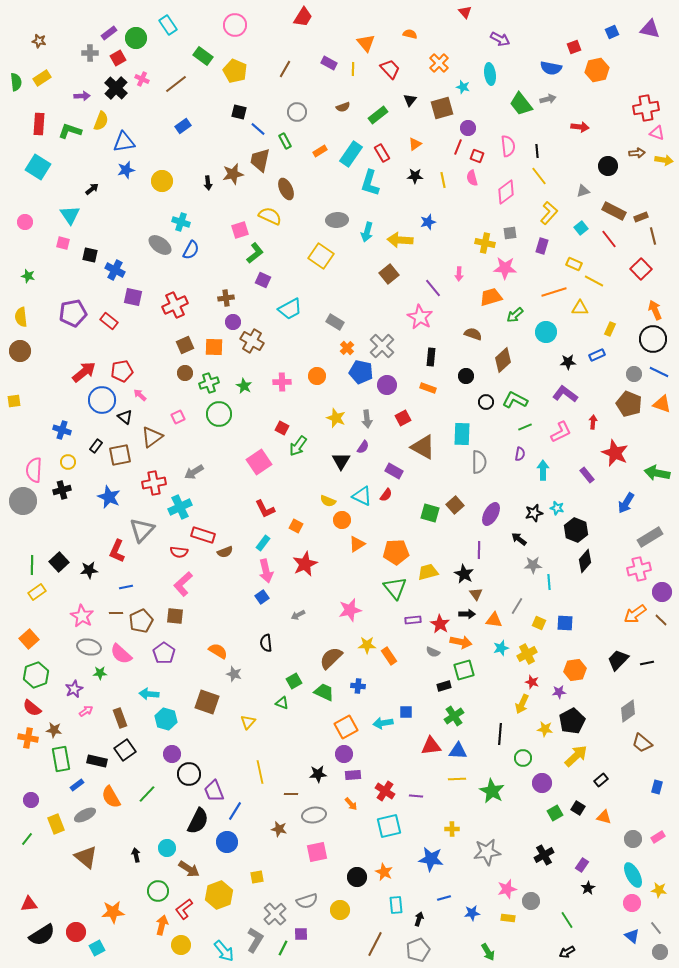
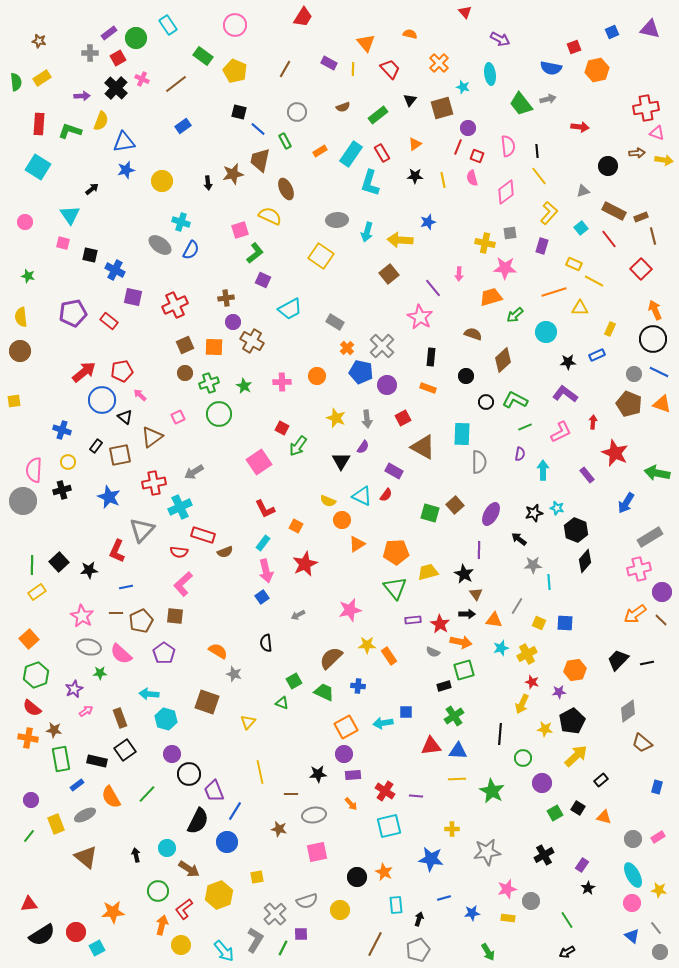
green line at (27, 839): moved 2 px right, 3 px up
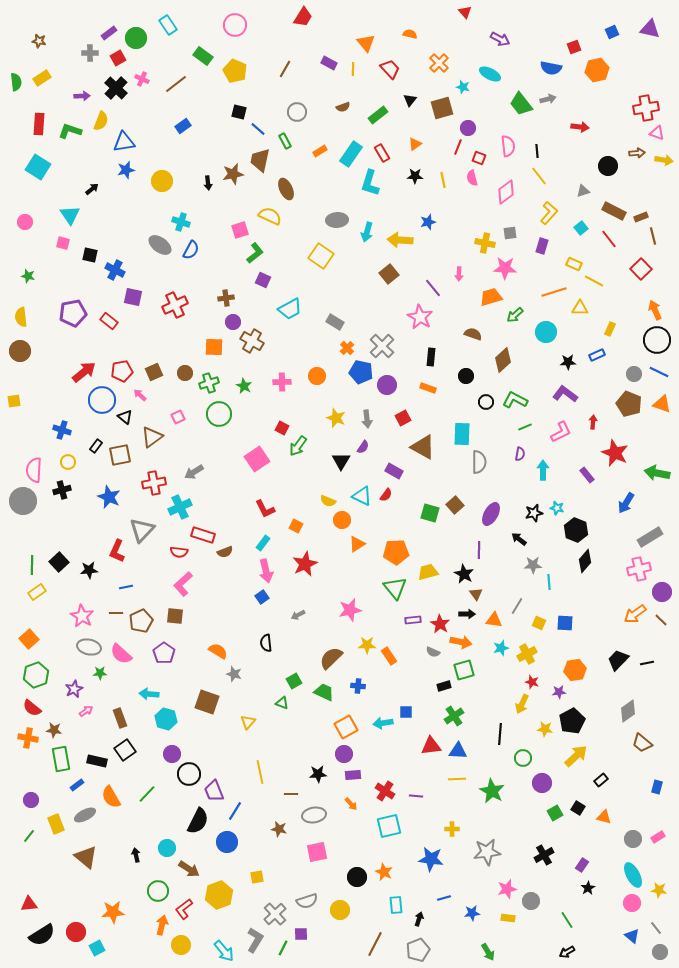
cyan ellipse at (490, 74): rotated 55 degrees counterclockwise
red square at (477, 156): moved 2 px right, 2 px down
black circle at (653, 339): moved 4 px right, 1 px down
brown square at (185, 345): moved 31 px left, 27 px down
pink square at (259, 462): moved 2 px left, 3 px up
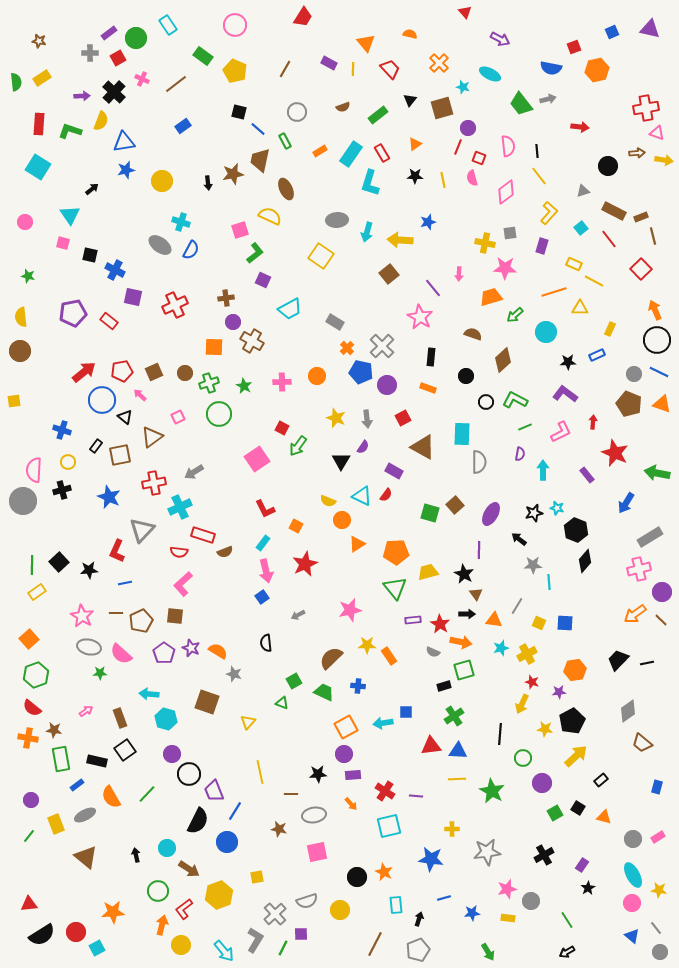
black cross at (116, 88): moved 2 px left, 4 px down
blue line at (126, 587): moved 1 px left, 4 px up
purple star at (74, 689): moved 117 px right, 41 px up; rotated 24 degrees counterclockwise
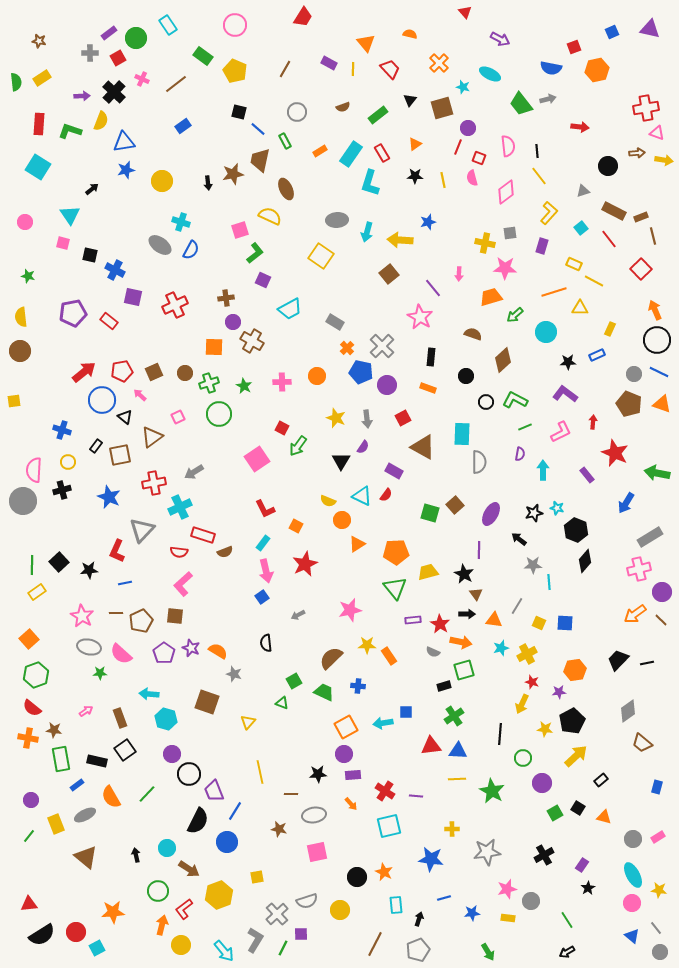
gray cross at (275, 914): moved 2 px right
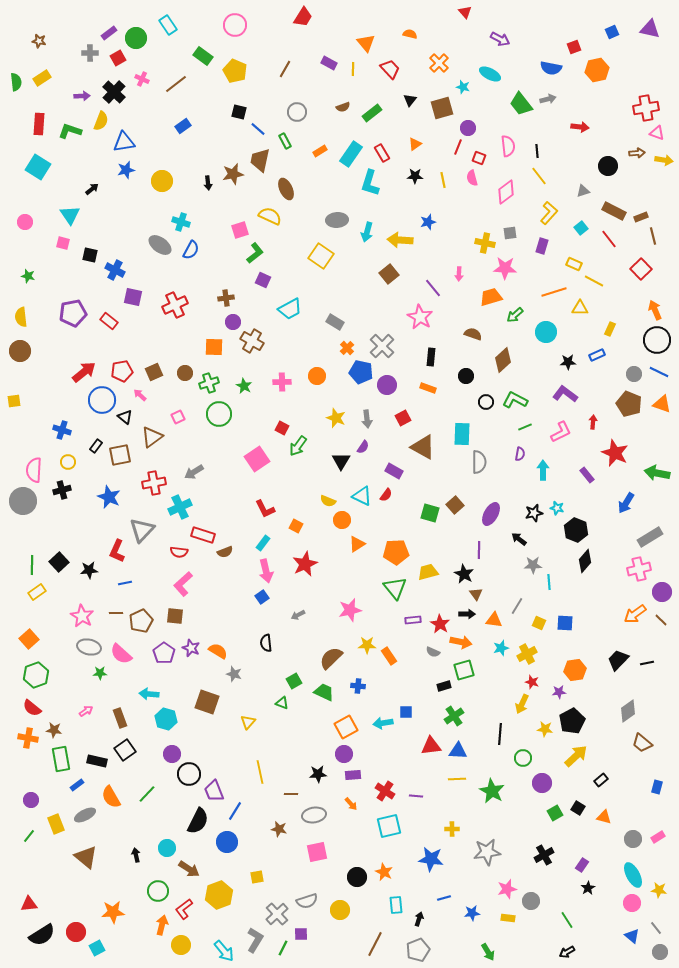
green rectangle at (378, 115): moved 6 px left, 2 px up
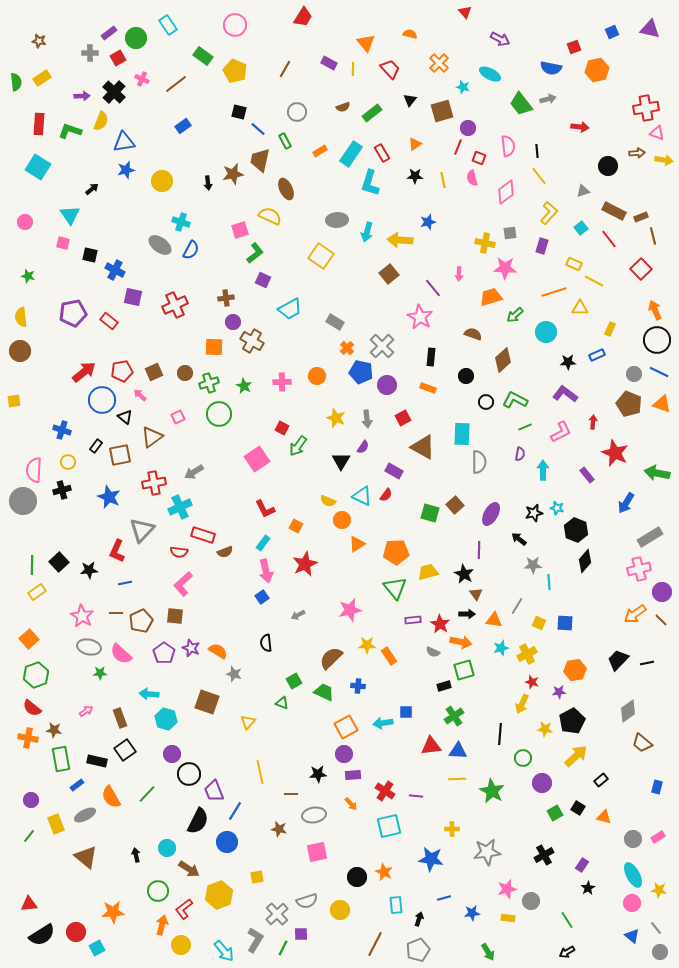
brown square at (442, 108): moved 3 px down
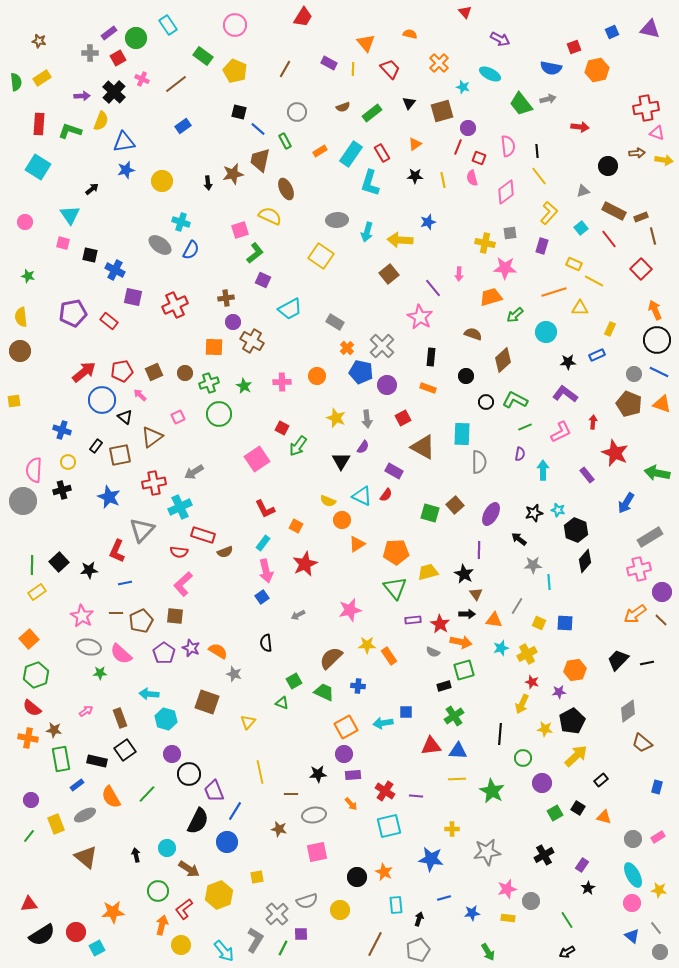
black triangle at (410, 100): moved 1 px left, 3 px down
cyan star at (557, 508): moved 1 px right, 2 px down
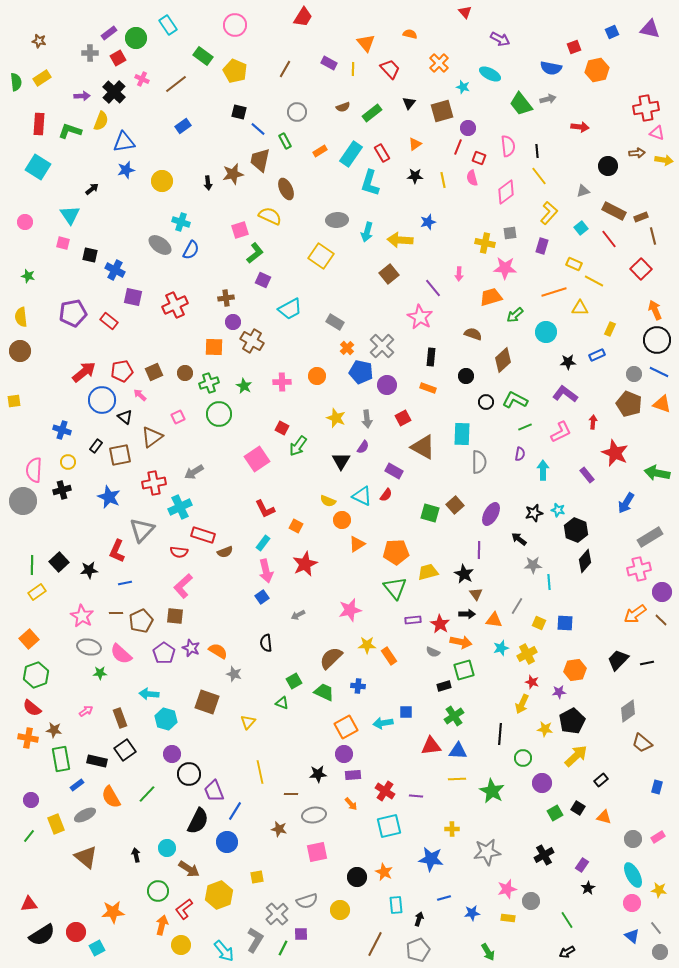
pink L-shape at (183, 584): moved 2 px down
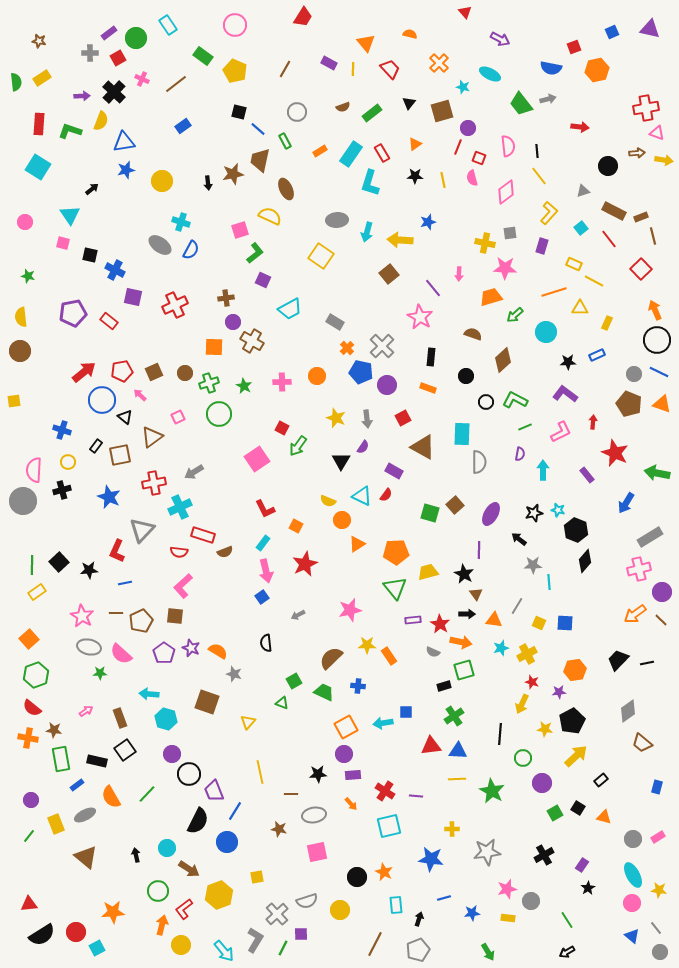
yellow rectangle at (610, 329): moved 3 px left, 6 px up
